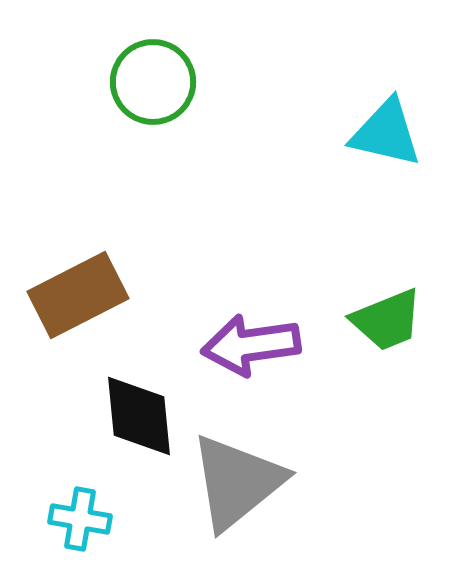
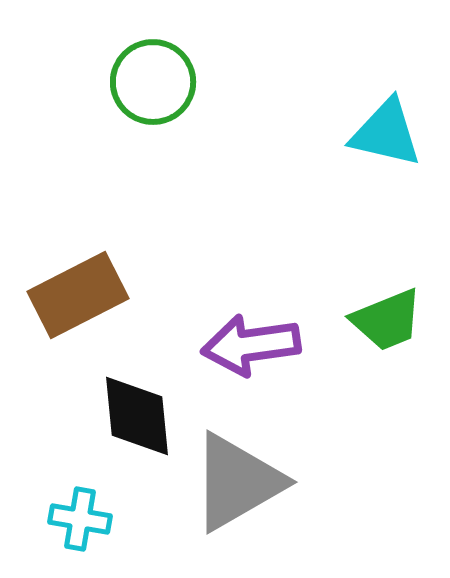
black diamond: moved 2 px left
gray triangle: rotated 9 degrees clockwise
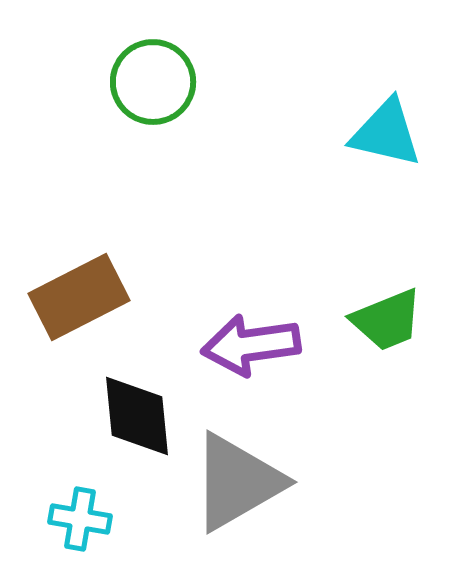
brown rectangle: moved 1 px right, 2 px down
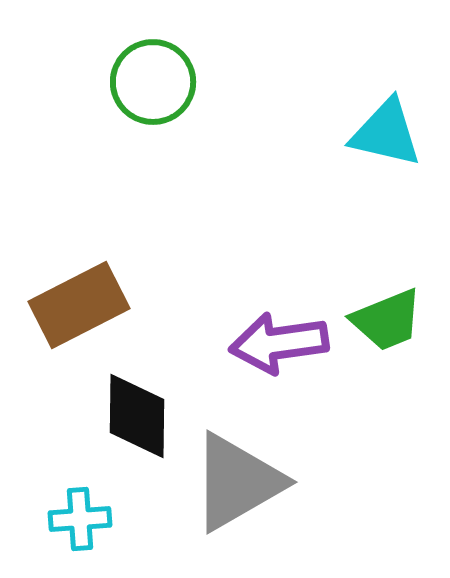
brown rectangle: moved 8 px down
purple arrow: moved 28 px right, 2 px up
black diamond: rotated 6 degrees clockwise
cyan cross: rotated 14 degrees counterclockwise
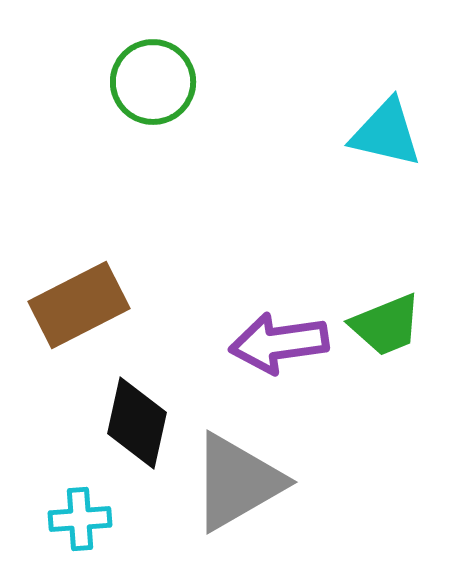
green trapezoid: moved 1 px left, 5 px down
black diamond: moved 7 px down; rotated 12 degrees clockwise
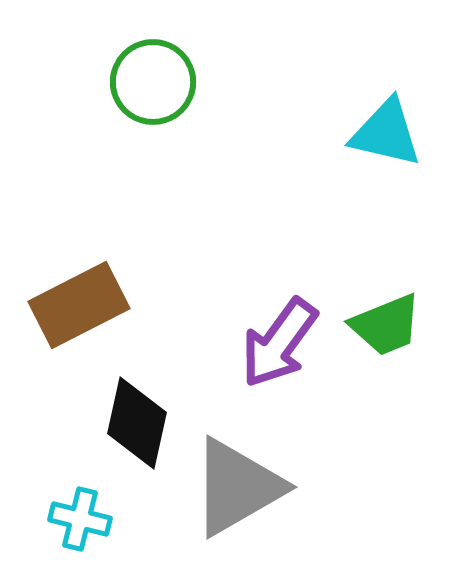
purple arrow: rotated 46 degrees counterclockwise
gray triangle: moved 5 px down
cyan cross: rotated 18 degrees clockwise
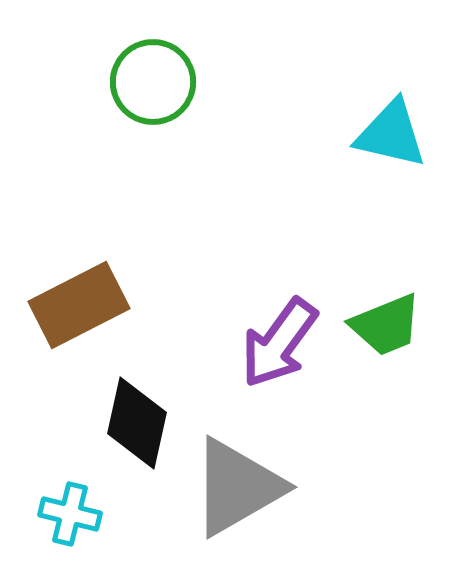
cyan triangle: moved 5 px right, 1 px down
cyan cross: moved 10 px left, 5 px up
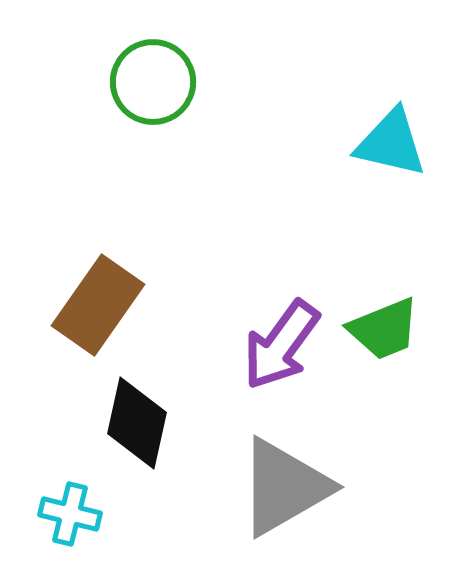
cyan triangle: moved 9 px down
brown rectangle: moved 19 px right; rotated 28 degrees counterclockwise
green trapezoid: moved 2 px left, 4 px down
purple arrow: moved 2 px right, 2 px down
gray triangle: moved 47 px right
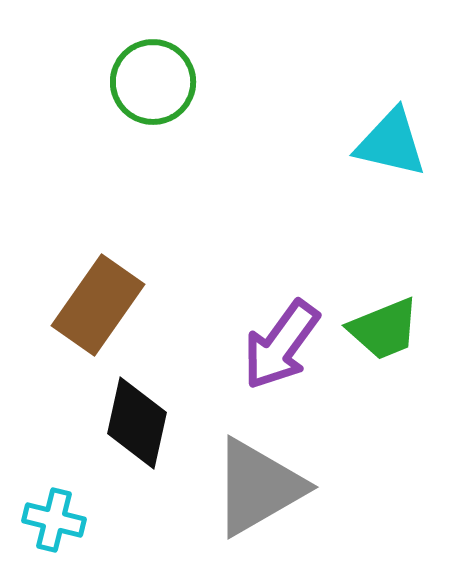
gray triangle: moved 26 px left
cyan cross: moved 16 px left, 6 px down
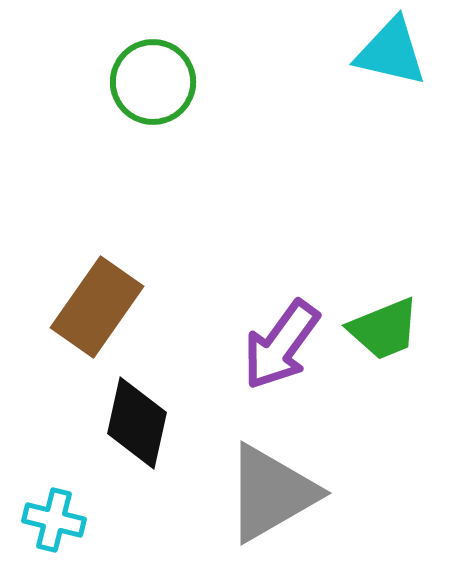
cyan triangle: moved 91 px up
brown rectangle: moved 1 px left, 2 px down
gray triangle: moved 13 px right, 6 px down
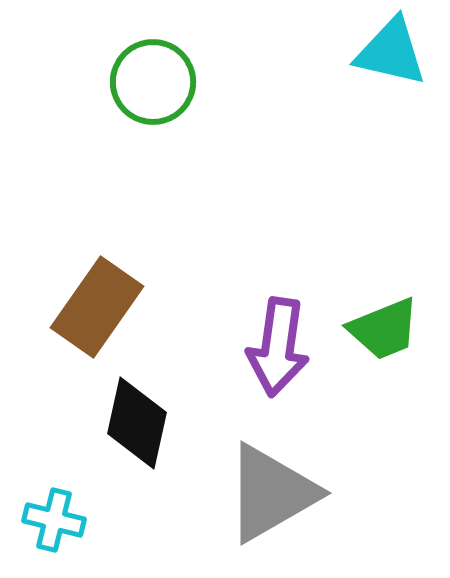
purple arrow: moved 3 px left, 2 px down; rotated 28 degrees counterclockwise
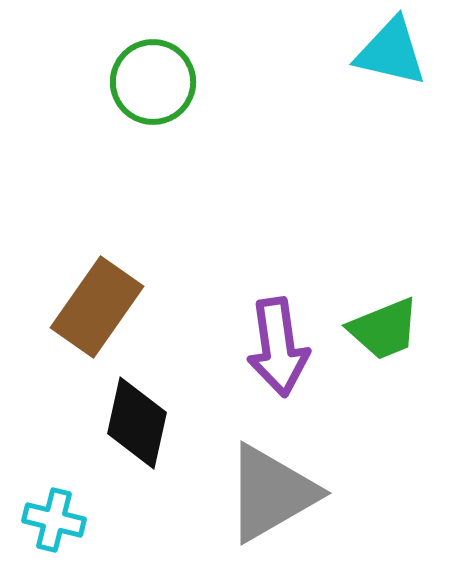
purple arrow: rotated 16 degrees counterclockwise
